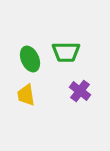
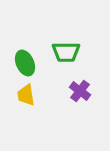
green ellipse: moved 5 px left, 4 px down
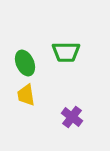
purple cross: moved 8 px left, 26 px down
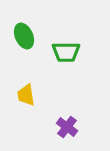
green ellipse: moved 1 px left, 27 px up
purple cross: moved 5 px left, 10 px down
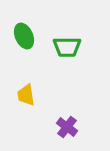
green trapezoid: moved 1 px right, 5 px up
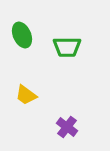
green ellipse: moved 2 px left, 1 px up
yellow trapezoid: rotated 45 degrees counterclockwise
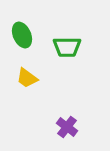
yellow trapezoid: moved 1 px right, 17 px up
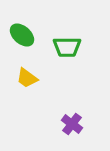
green ellipse: rotated 25 degrees counterclockwise
purple cross: moved 5 px right, 3 px up
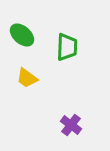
green trapezoid: rotated 88 degrees counterclockwise
purple cross: moved 1 px left, 1 px down
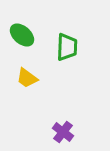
purple cross: moved 8 px left, 7 px down
